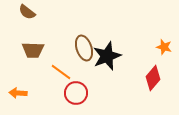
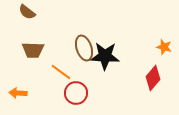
black star: moved 2 px left; rotated 24 degrees clockwise
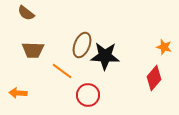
brown semicircle: moved 1 px left, 1 px down
brown ellipse: moved 2 px left, 3 px up; rotated 40 degrees clockwise
orange line: moved 1 px right, 1 px up
red diamond: moved 1 px right
red circle: moved 12 px right, 2 px down
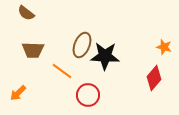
orange arrow: rotated 48 degrees counterclockwise
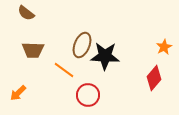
orange star: rotated 28 degrees clockwise
orange line: moved 2 px right, 1 px up
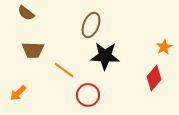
brown ellipse: moved 9 px right, 20 px up
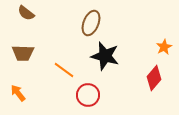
brown ellipse: moved 2 px up
brown trapezoid: moved 10 px left, 3 px down
black star: rotated 12 degrees clockwise
orange arrow: rotated 96 degrees clockwise
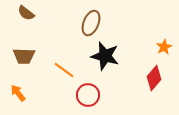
brown trapezoid: moved 1 px right, 3 px down
